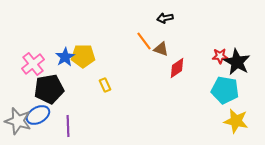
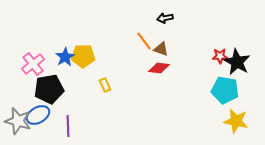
red diamond: moved 18 px left; rotated 40 degrees clockwise
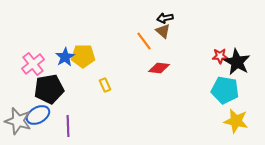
brown triangle: moved 2 px right, 18 px up; rotated 21 degrees clockwise
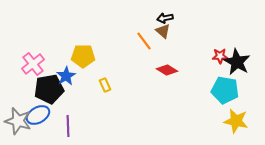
blue star: moved 1 px right, 19 px down
red diamond: moved 8 px right, 2 px down; rotated 25 degrees clockwise
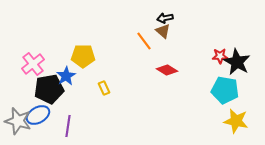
yellow rectangle: moved 1 px left, 3 px down
purple line: rotated 10 degrees clockwise
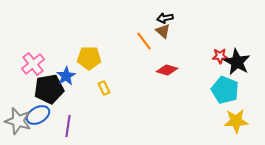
yellow pentagon: moved 6 px right, 2 px down
red diamond: rotated 15 degrees counterclockwise
cyan pentagon: rotated 12 degrees clockwise
yellow star: rotated 15 degrees counterclockwise
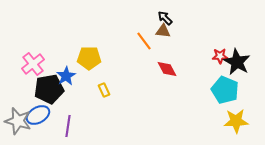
black arrow: rotated 56 degrees clockwise
brown triangle: rotated 35 degrees counterclockwise
red diamond: moved 1 px up; rotated 45 degrees clockwise
yellow rectangle: moved 2 px down
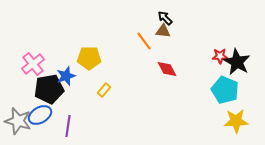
blue star: rotated 12 degrees clockwise
yellow rectangle: rotated 64 degrees clockwise
blue ellipse: moved 2 px right
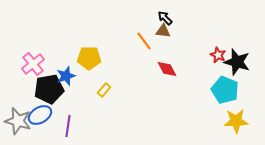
red star: moved 2 px left, 1 px up; rotated 28 degrees clockwise
black star: rotated 12 degrees counterclockwise
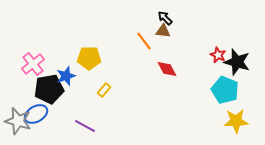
blue ellipse: moved 4 px left, 1 px up
purple line: moved 17 px right; rotated 70 degrees counterclockwise
